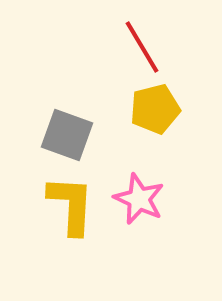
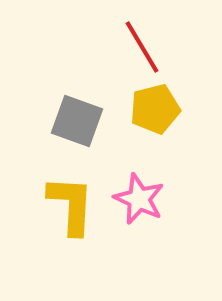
gray square: moved 10 px right, 14 px up
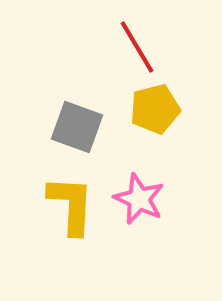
red line: moved 5 px left
gray square: moved 6 px down
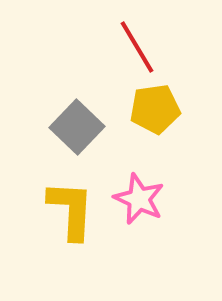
yellow pentagon: rotated 6 degrees clockwise
gray square: rotated 24 degrees clockwise
yellow L-shape: moved 5 px down
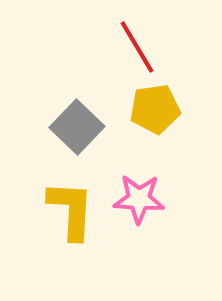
pink star: rotated 21 degrees counterclockwise
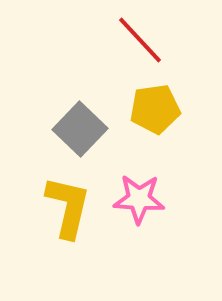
red line: moved 3 px right, 7 px up; rotated 12 degrees counterclockwise
gray square: moved 3 px right, 2 px down
yellow L-shape: moved 3 px left, 3 px up; rotated 10 degrees clockwise
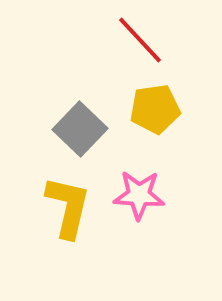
pink star: moved 4 px up
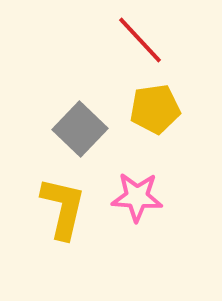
pink star: moved 2 px left, 2 px down
yellow L-shape: moved 5 px left, 1 px down
